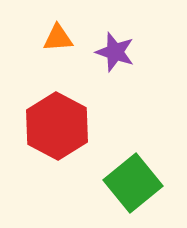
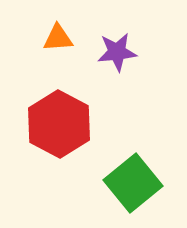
purple star: moved 2 px right; rotated 24 degrees counterclockwise
red hexagon: moved 2 px right, 2 px up
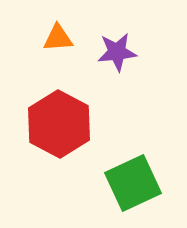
green square: rotated 14 degrees clockwise
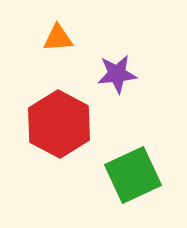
purple star: moved 22 px down
green square: moved 8 px up
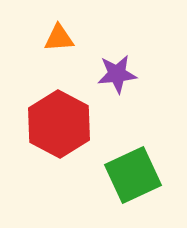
orange triangle: moved 1 px right
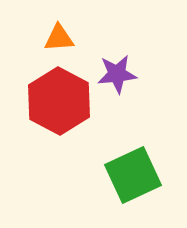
red hexagon: moved 23 px up
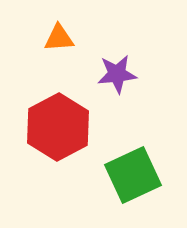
red hexagon: moved 1 px left, 26 px down; rotated 4 degrees clockwise
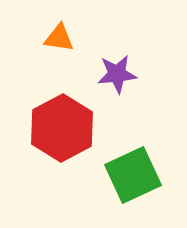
orange triangle: rotated 12 degrees clockwise
red hexagon: moved 4 px right, 1 px down
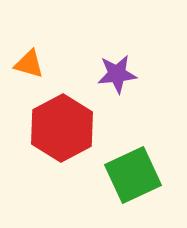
orange triangle: moved 30 px left, 26 px down; rotated 8 degrees clockwise
